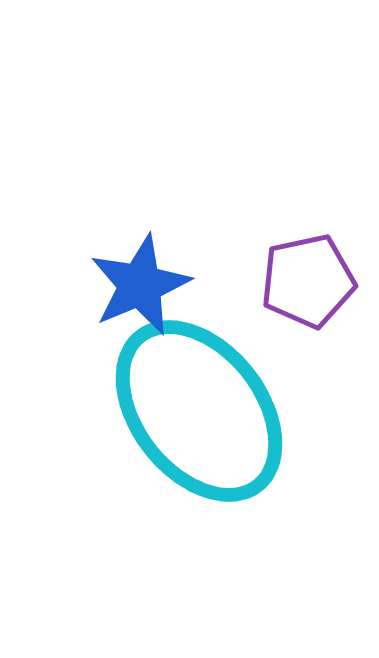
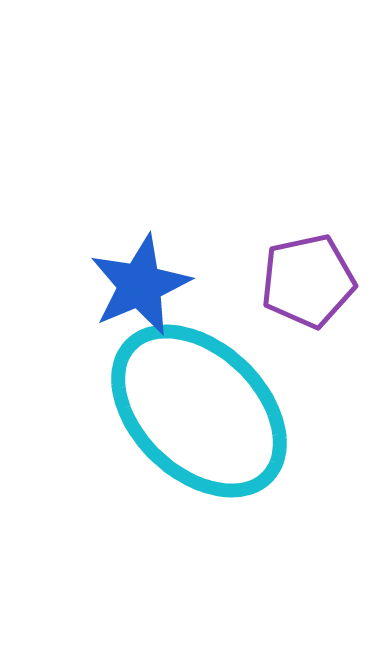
cyan ellipse: rotated 8 degrees counterclockwise
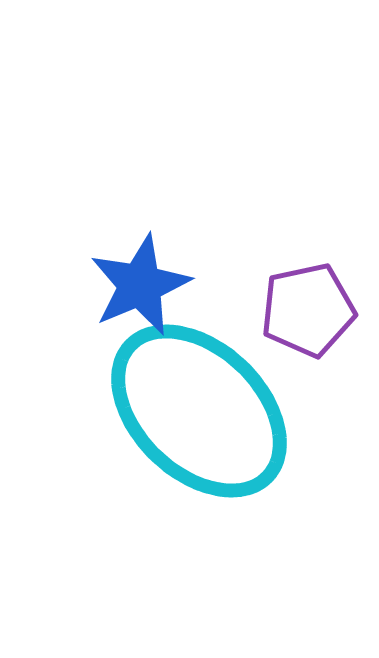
purple pentagon: moved 29 px down
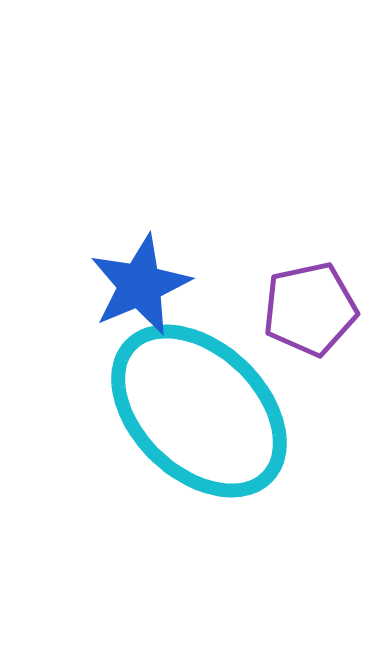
purple pentagon: moved 2 px right, 1 px up
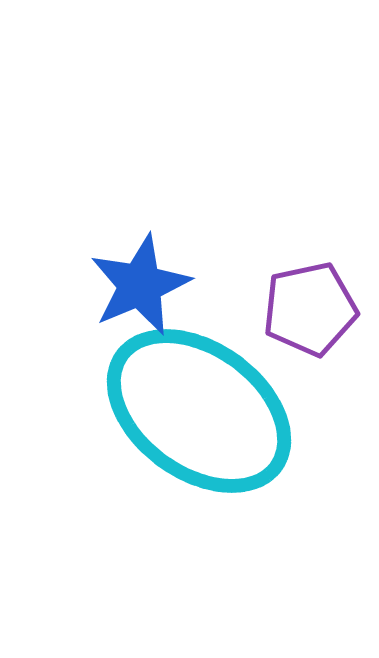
cyan ellipse: rotated 8 degrees counterclockwise
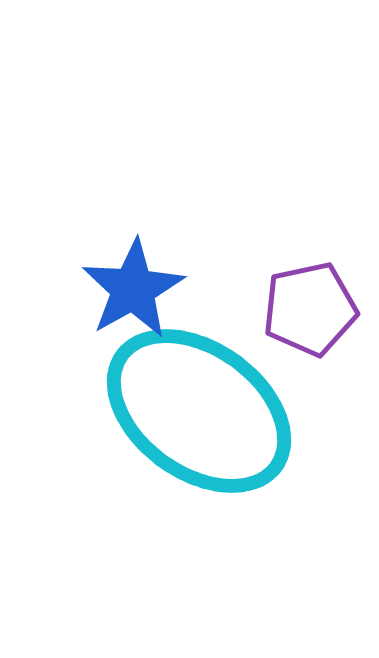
blue star: moved 7 px left, 4 px down; rotated 6 degrees counterclockwise
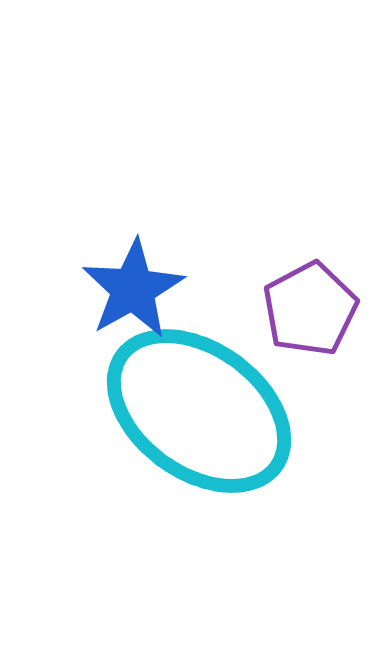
purple pentagon: rotated 16 degrees counterclockwise
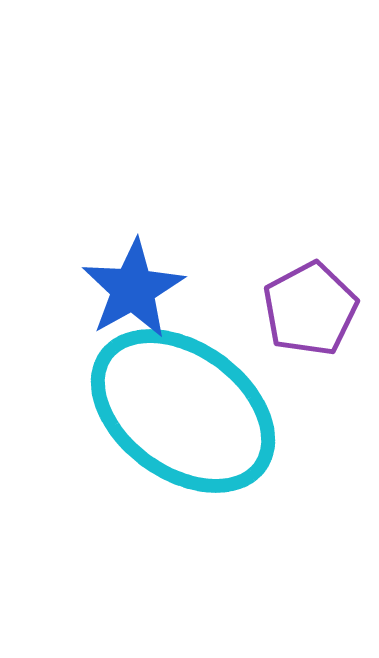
cyan ellipse: moved 16 px left
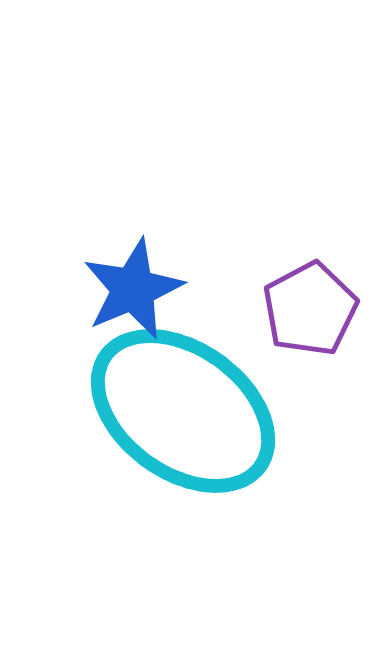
blue star: rotated 6 degrees clockwise
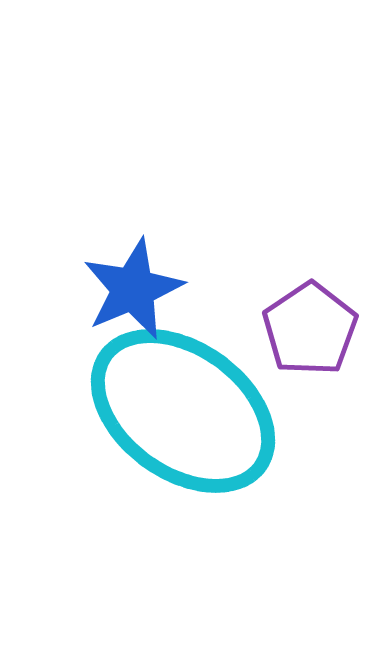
purple pentagon: moved 20 px down; rotated 6 degrees counterclockwise
